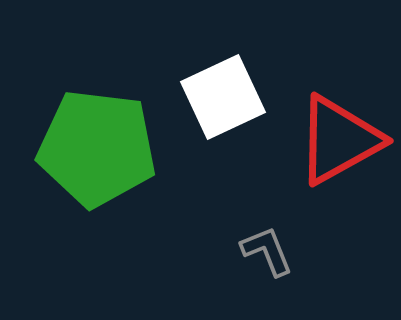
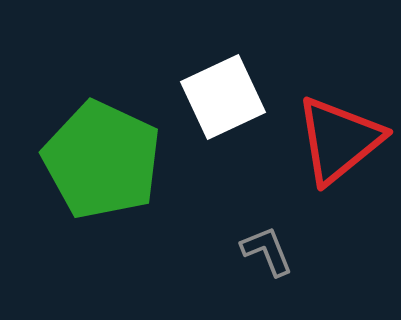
red triangle: rotated 10 degrees counterclockwise
green pentagon: moved 5 px right, 12 px down; rotated 18 degrees clockwise
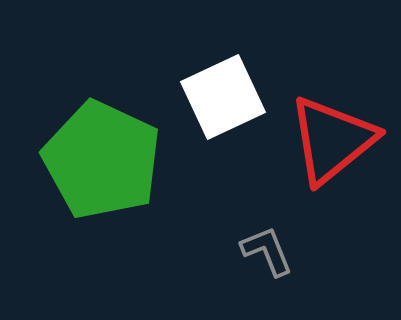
red triangle: moved 7 px left
